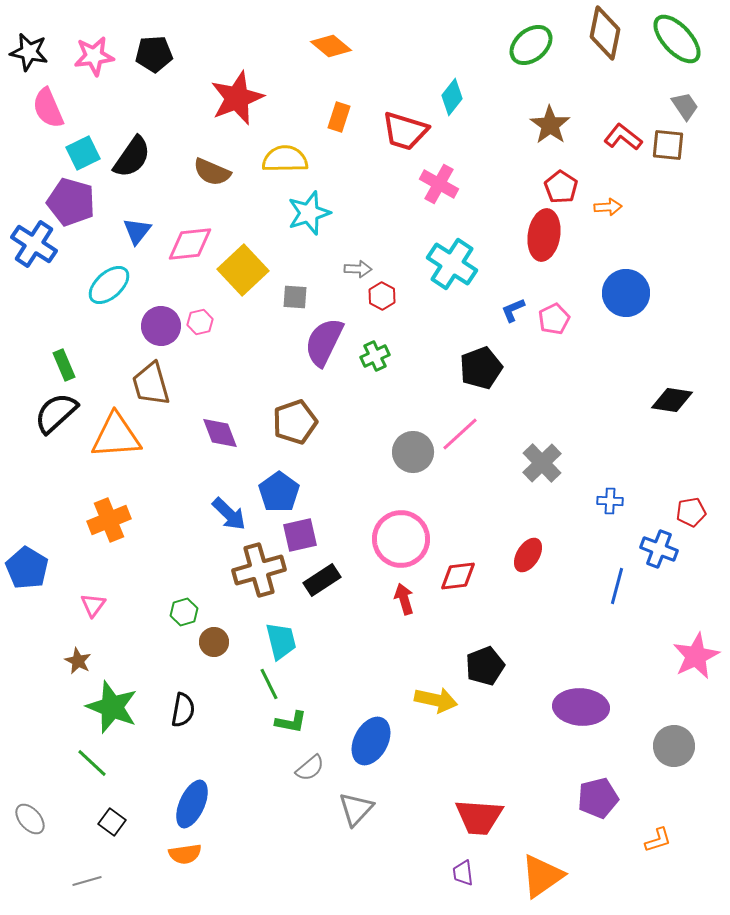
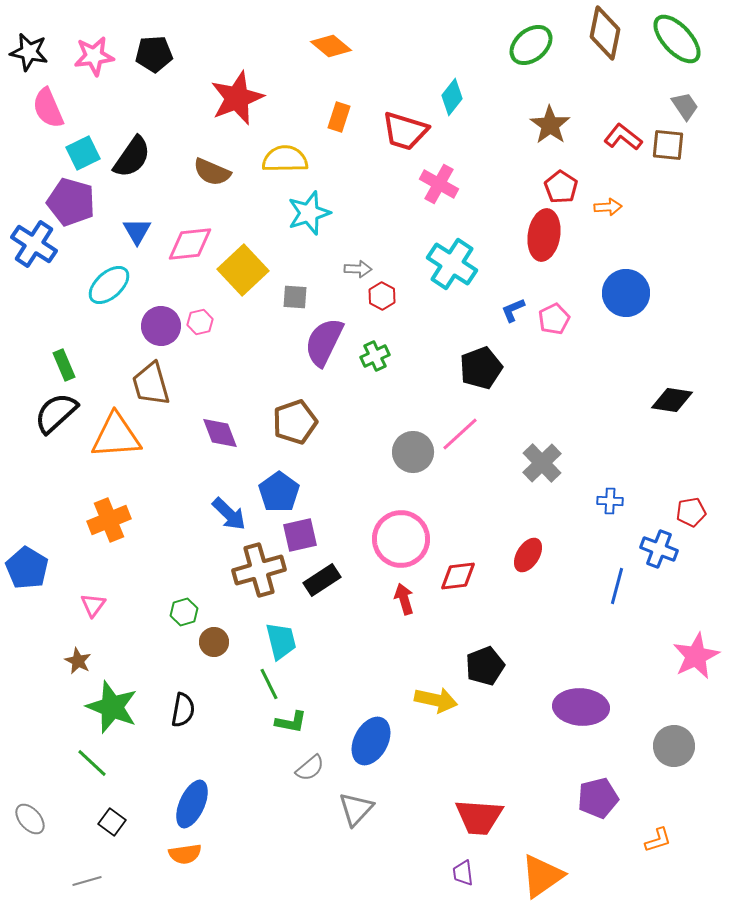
blue triangle at (137, 231): rotated 8 degrees counterclockwise
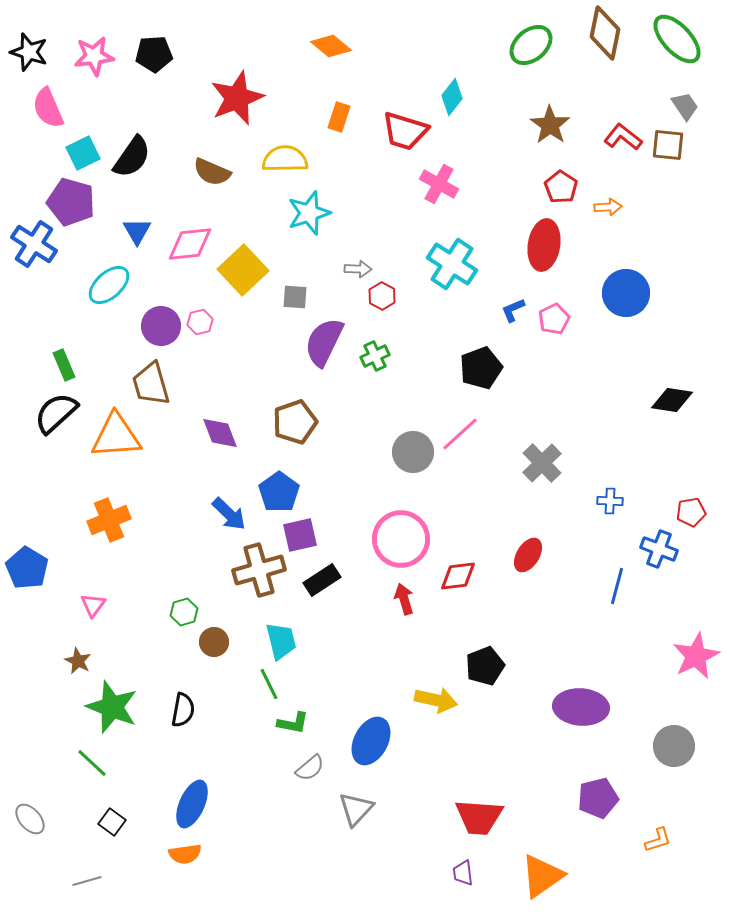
black star at (29, 52): rotated 6 degrees clockwise
red ellipse at (544, 235): moved 10 px down
green L-shape at (291, 722): moved 2 px right, 1 px down
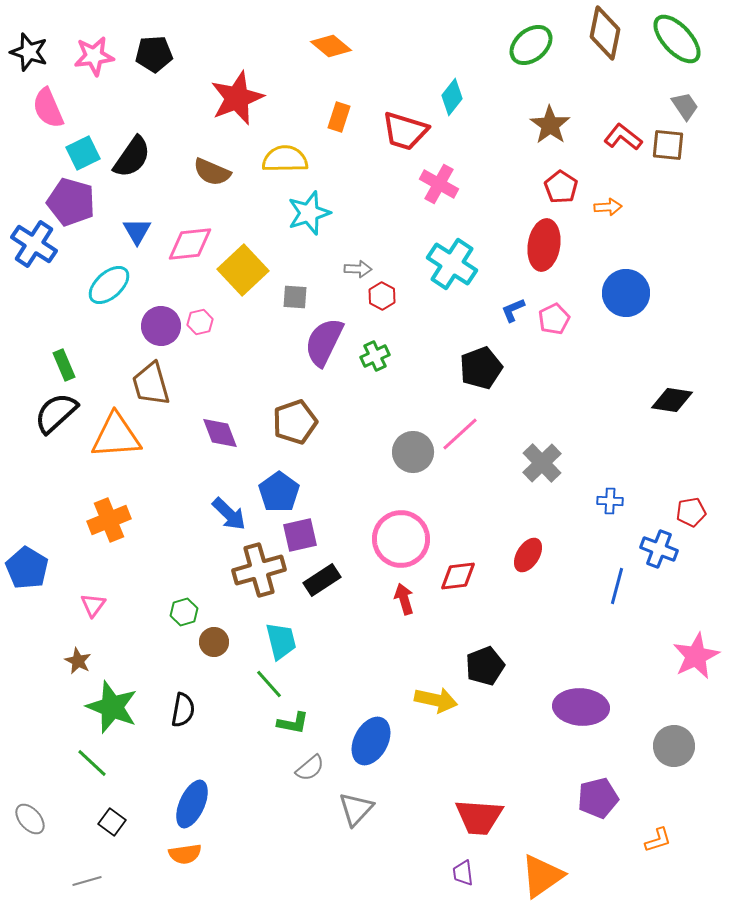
green line at (269, 684): rotated 16 degrees counterclockwise
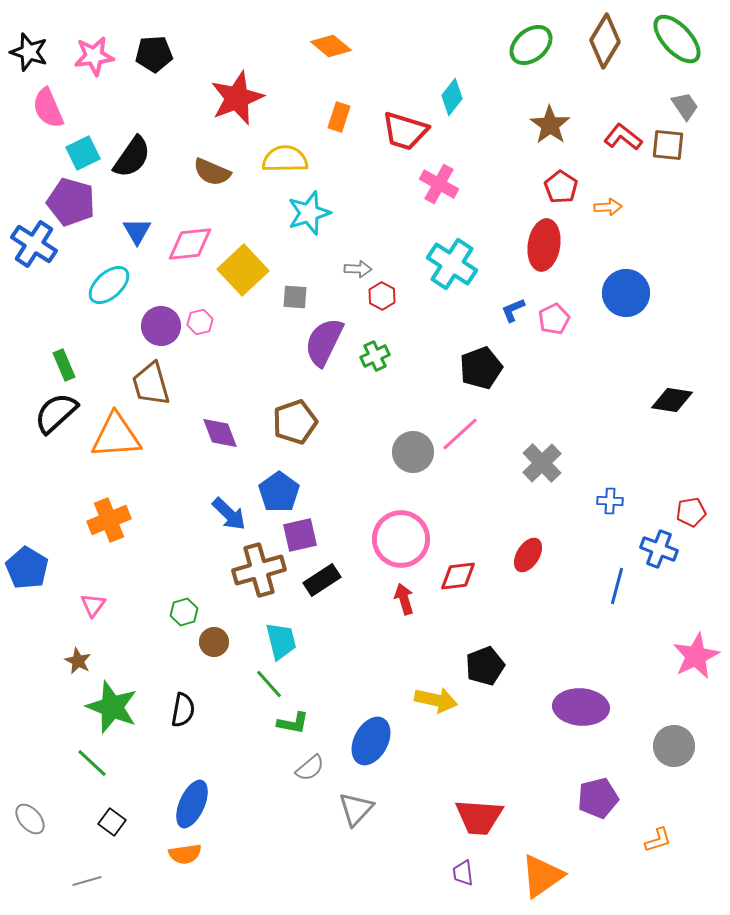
brown diamond at (605, 33): moved 8 px down; rotated 20 degrees clockwise
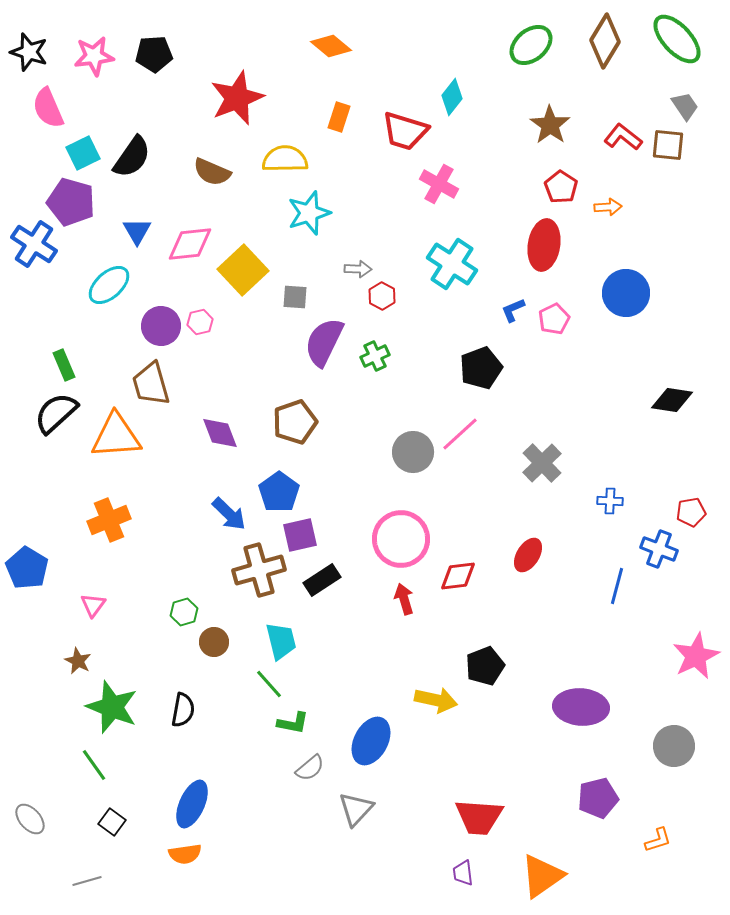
green line at (92, 763): moved 2 px right, 2 px down; rotated 12 degrees clockwise
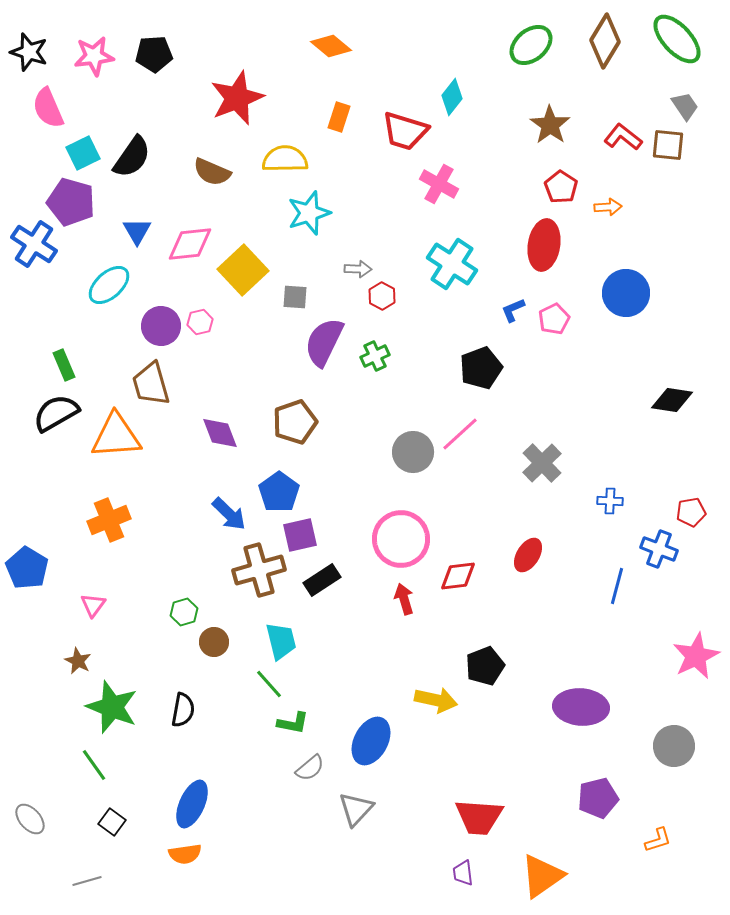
black semicircle at (56, 413): rotated 12 degrees clockwise
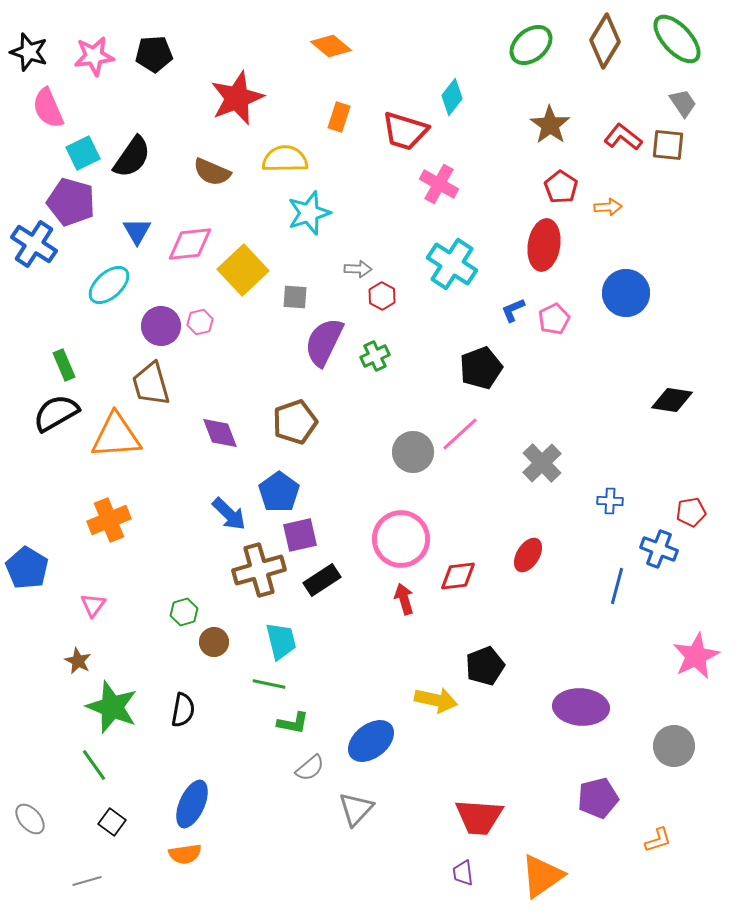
gray trapezoid at (685, 106): moved 2 px left, 3 px up
green line at (269, 684): rotated 36 degrees counterclockwise
blue ellipse at (371, 741): rotated 24 degrees clockwise
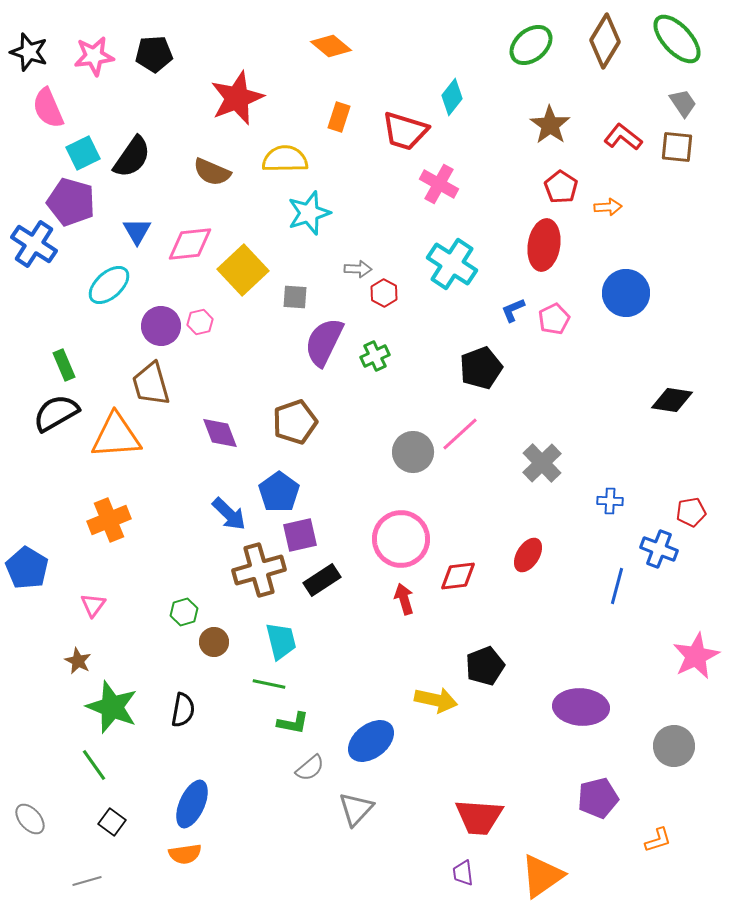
brown square at (668, 145): moved 9 px right, 2 px down
red hexagon at (382, 296): moved 2 px right, 3 px up
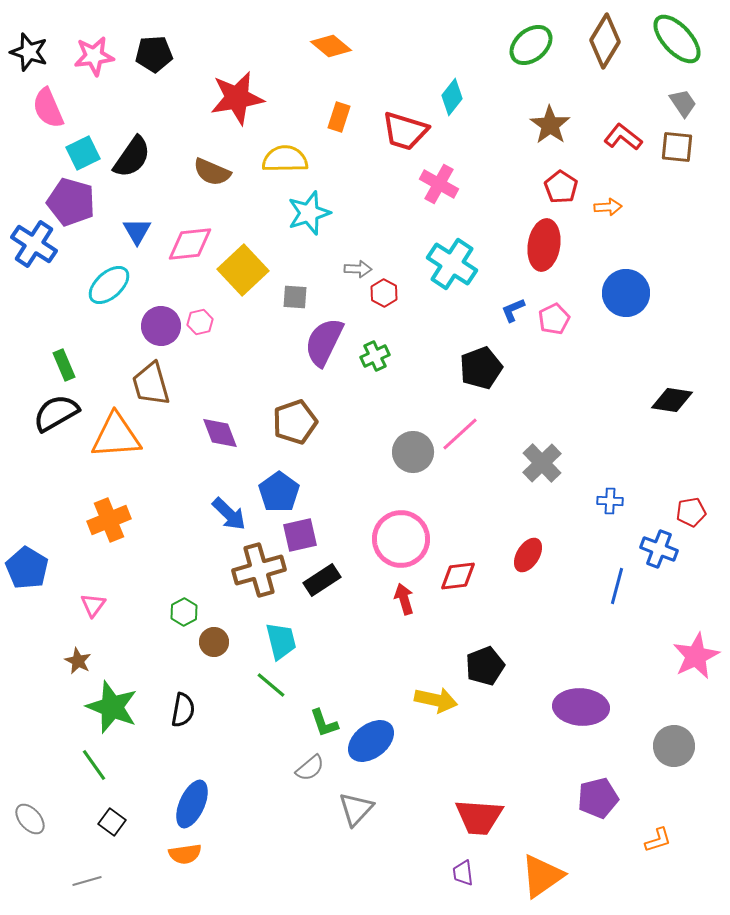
red star at (237, 98): rotated 12 degrees clockwise
green hexagon at (184, 612): rotated 12 degrees counterclockwise
green line at (269, 684): moved 2 px right, 1 px down; rotated 28 degrees clockwise
green L-shape at (293, 723): moved 31 px right; rotated 60 degrees clockwise
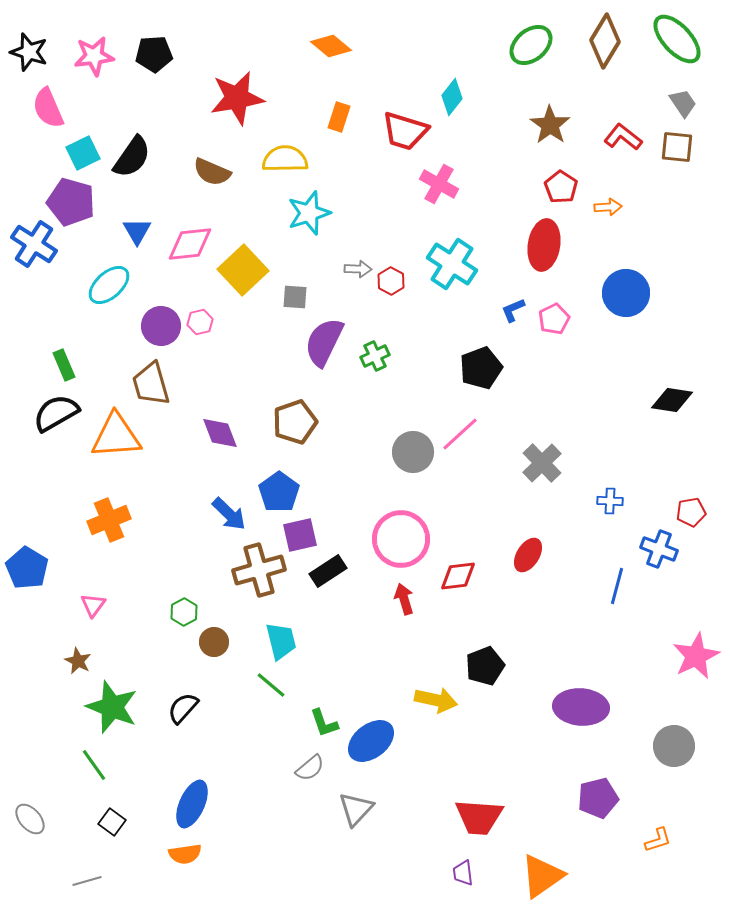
red hexagon at (384, 293): moved 7 px right, 12 px up
black rectangle at (322, 580): moved 6 px right, 9 px up
black semicircle at (183, 710): moved 2 px up; rotated 148 degrees counterclockwise
